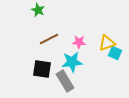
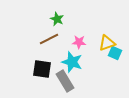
green star: moved 19 px right, 9 px down
cyan star: rotated 25 degrees clockwise
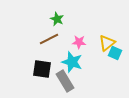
yellow triangle: rotated 18 degrees counterclockwise
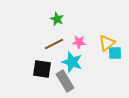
brown line: moved 5 px right, 5 px down
cyan square: rotated 24 degrees counterclockwise
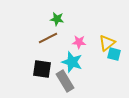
green star: rotated 16 degrees counterclockwise
brown line: moved 6 px left, 6 px up
cyan square: moved 1 px left, 1 px down; rotated 16 degrees clockwise
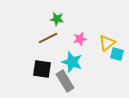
pink star: moved 1 px right, 3 px up; rotated 16 degrees counterclockwise
cyan square: moved 3 px right
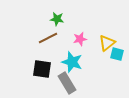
gray rectangle: moved 2 px right, 2 px down
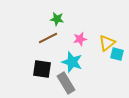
gray rectangle: moved 1 px left
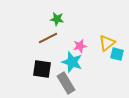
pink star: moved 7 px down
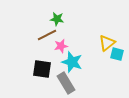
brown line: moved 1 px left, 3 px up
pink star: moved 19 px left
